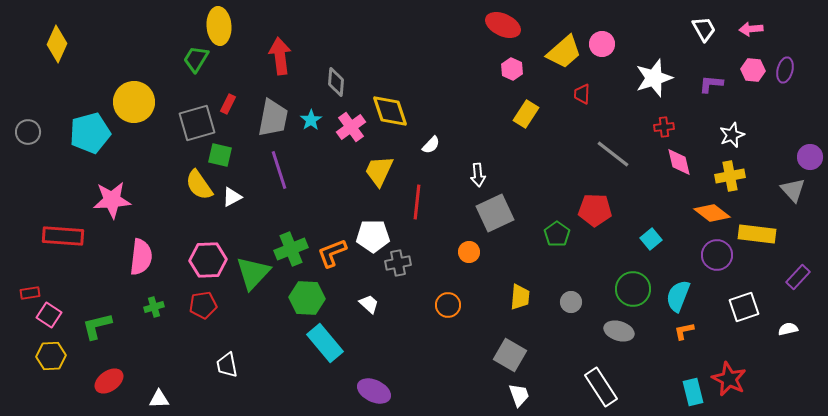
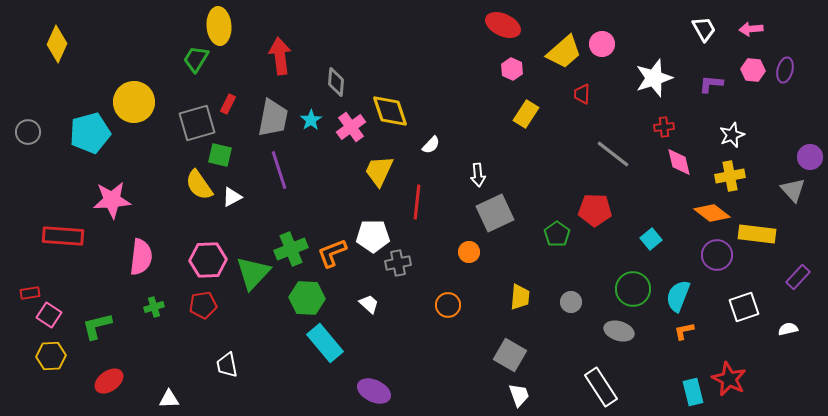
white triangle at (159, 399): moved 10 px right
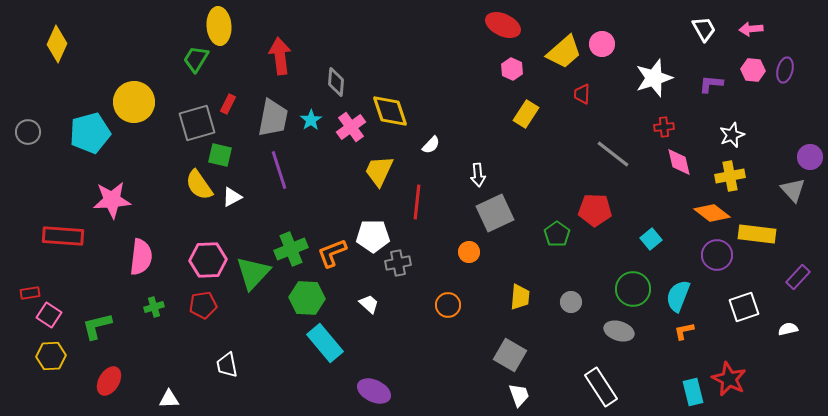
red ellipse at (109, 381): rotated 24 degrees counterclockwise
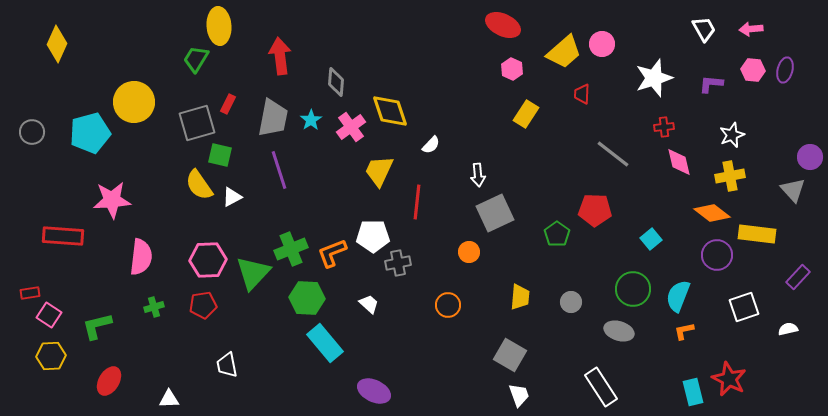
gray circle at (28, 132): moved 4 px right
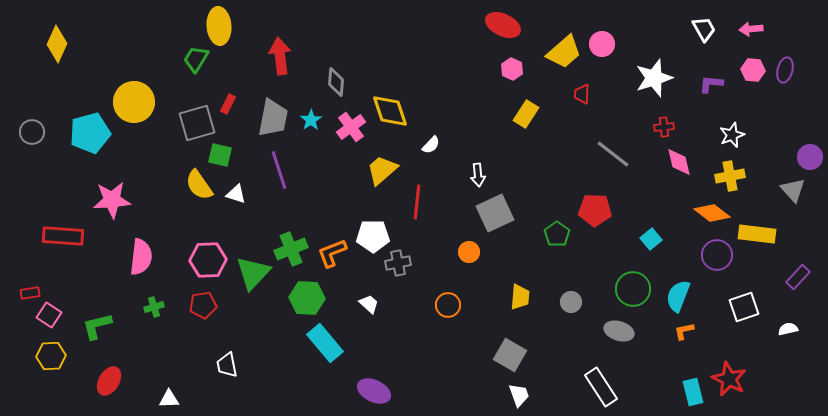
yellow trapezoid at (379, 171): moved 3 px right, 1 px up; rotated 24 degrees clockwise
white triangle at (232, 197): moved 4 px right, 3 px up; rotated 45 degrees clockwise
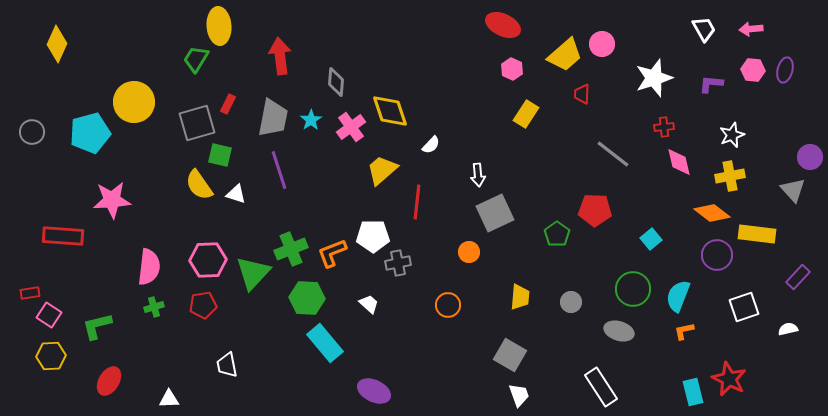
yellow trapezoid at (564, 52): moved 1 px right, 3 px down
pink semicircle at (141, 257): moved 8 px right, 10 px down
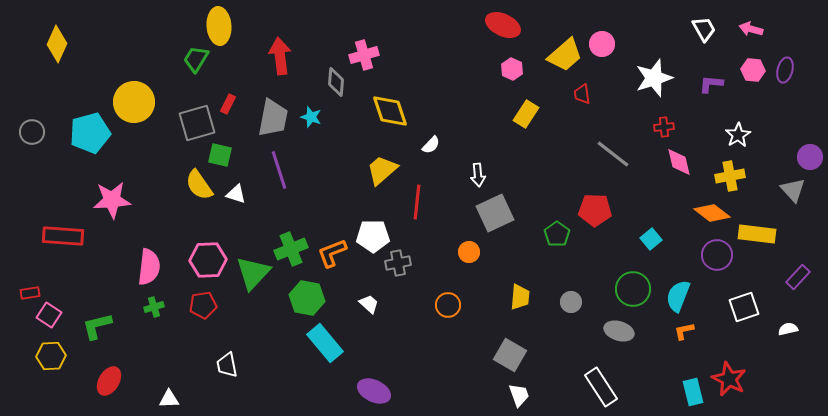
pink arrow at (751, 29): rotated 20 degrees clockwise
red trapezoid at (582, 94): rotated 10 degrees counterclockwise
cyan star at (311, 120): moved 3 px up; rotated 20 degrees counterclockwise
pink cross at (351, 127): moved 13 px right, 72 px up; rotated 20 degrees clockwise
white star at (732, 135): moved 6 px right; rotated 10 degrees counterclockwise
green hexagon at (307, 298): rotated 8 degrees clockwise
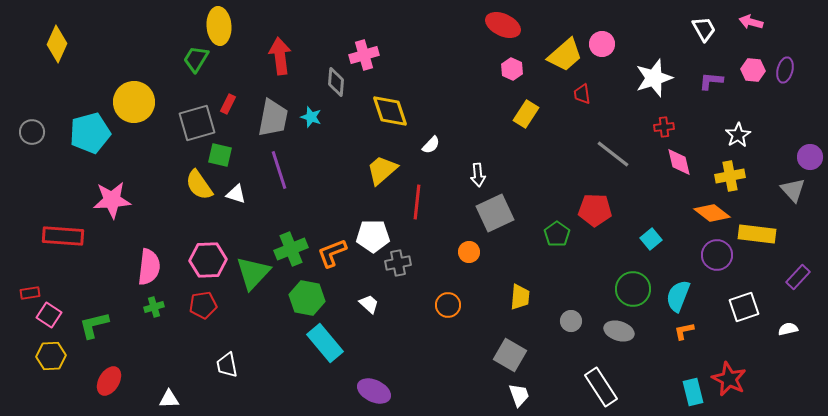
pink arrow at (751, 29): moved 7 px up
purple L-shape at (711, 84): moved 3 px up
gray circle at (571, 302): moved 19 px down
green L-shape at (97, 326): moved 3 px left, 1 px up
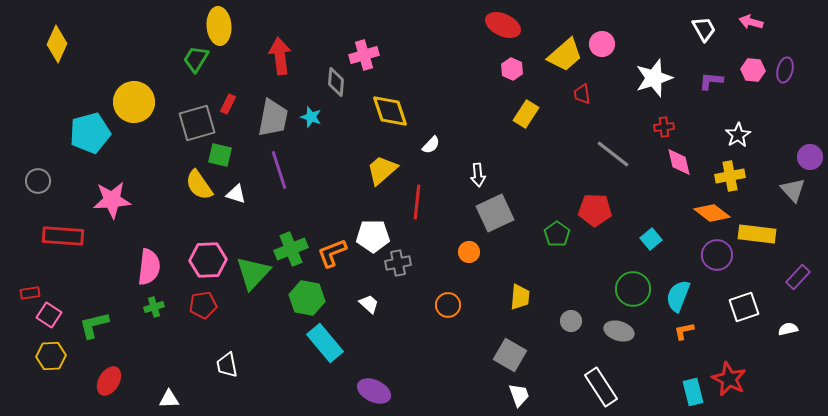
gray circle at (32, 132): moved 6 px right, 49 px down
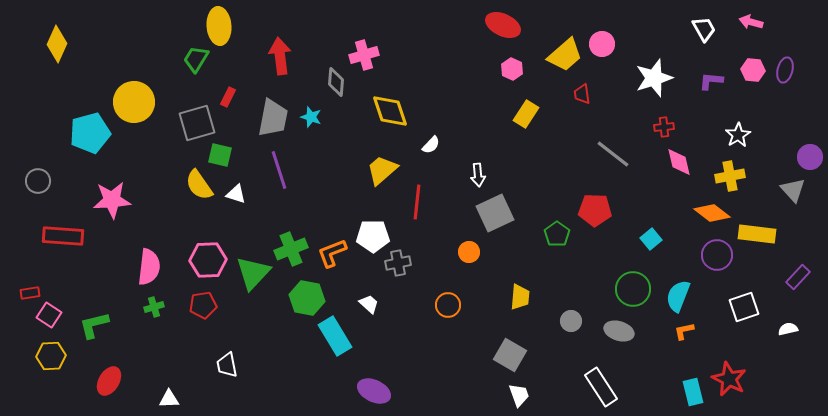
red rectangle at (228, 104): moved 7 px up
cyan rectangle at (325, 343): moved 10 px right, 7 px up; rotated 9 degrees clockwise
